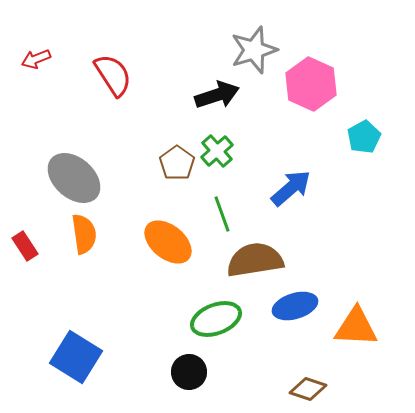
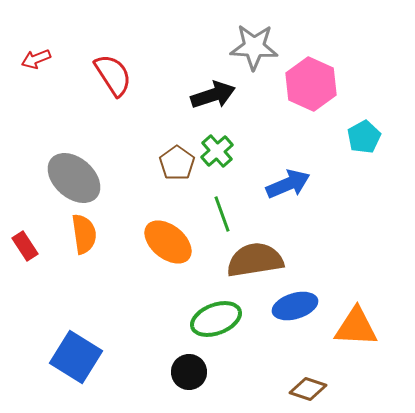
gray star: moved 3 px up; rotated 21 degrees clockwise
black arrow: moved 4 px left
blue arrow: moved 3 px left, 4 px up; rotated 18 degrees clockwise
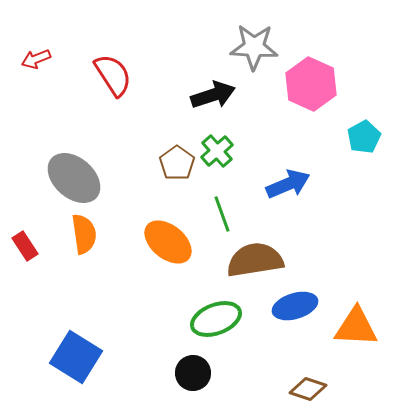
black circle: moved 4 px right, 1 px down
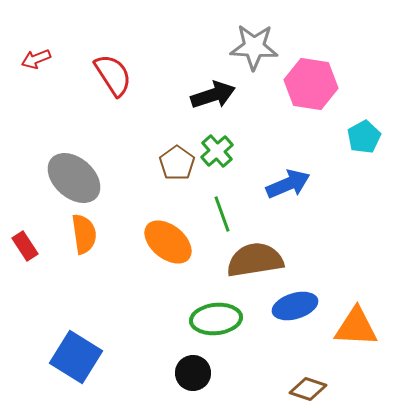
pink hexagon: rotated 15 degrees counterclockwise
green ellipse: rotated 15 degrees clockwise
